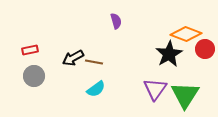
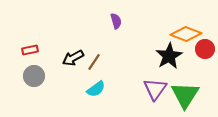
black star: moved 2 px down
brown line: rotated 66 degrees counterclockwise
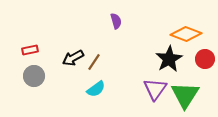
red circle: moved 10 px down
black star: moved 3 px down
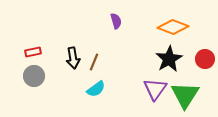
orange diamond: moved 13 px left, 7 px up
red rectangle: moved 3 px right, 2 px down
black arrow: rotated 70 degrees counterclockwise
brown line: rotated 12 degrees counterclockwise
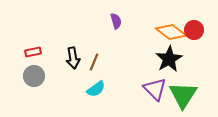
orange diamond: moved 2 px left, 5 px down; rotated 16 degrees clockwise
red circle: moved 11 px left, 29 px up
purple triangle: rotated 20 degrees counterclockwise
green triangle: moved 2 px left
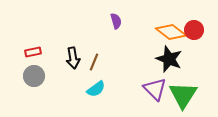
black star: rotated 20 degrees counterclockwise
